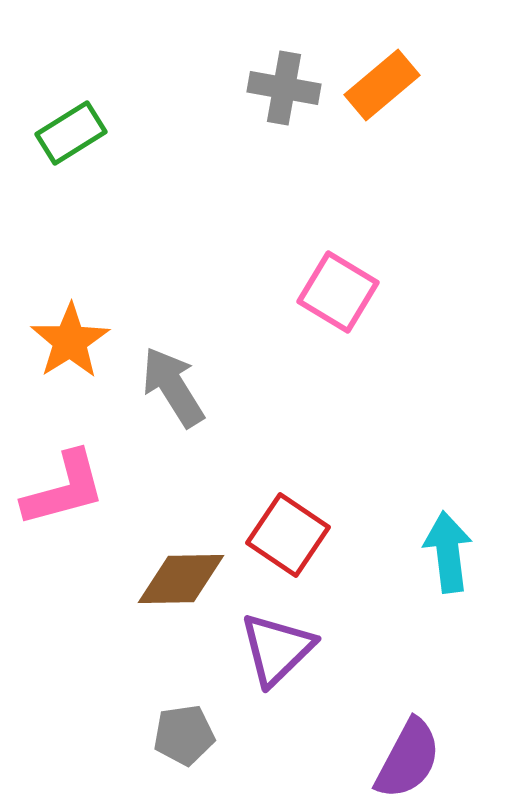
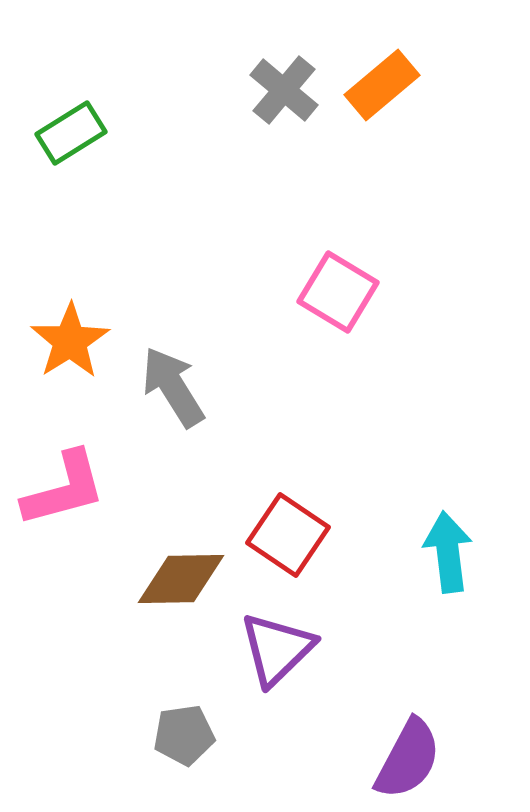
gray cross: moved 2 px down; rotated 30 degrees clockwise
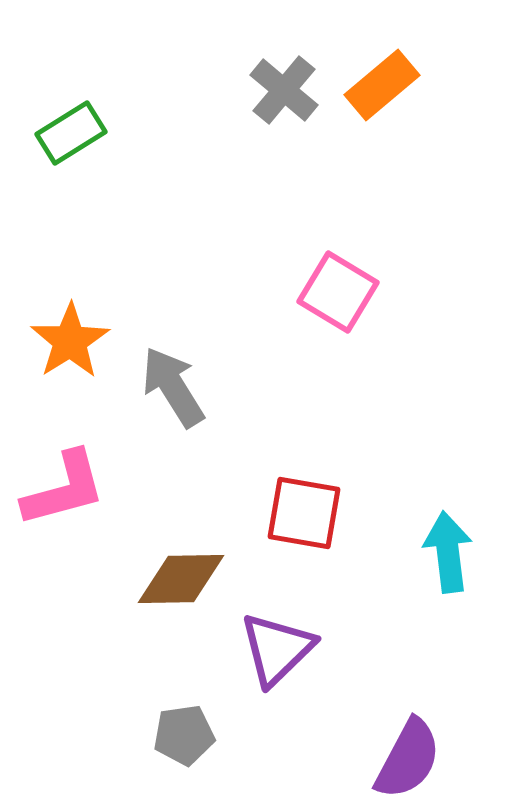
red square: moved 16 px right, 22 px up; rotated 24 degrees counterclockwise
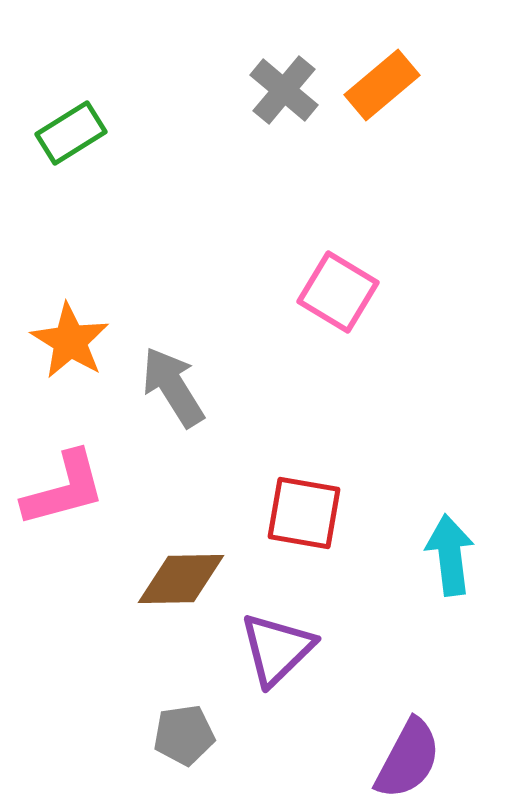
orange star: rotated 8 degrees counterclockwise
cyan arrow: moved 2 px right, 3 px down
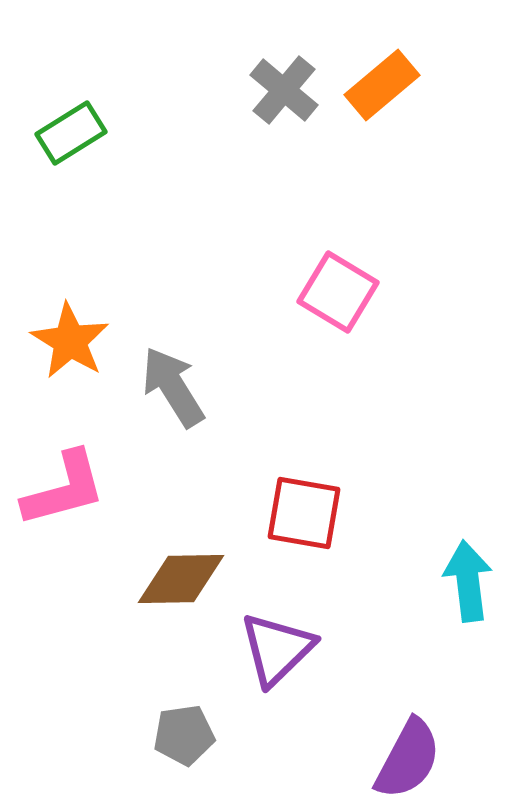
cyan arrow: moved 18 px right, 26 px down
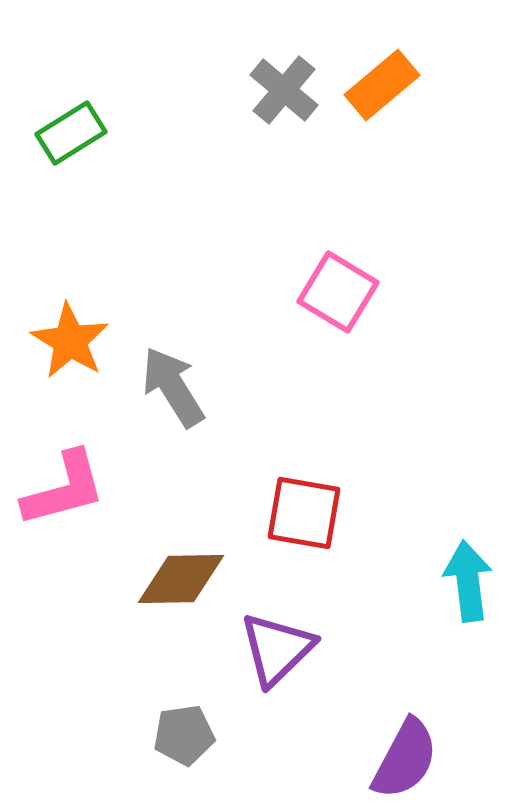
purple semicircle: moved 3 px left
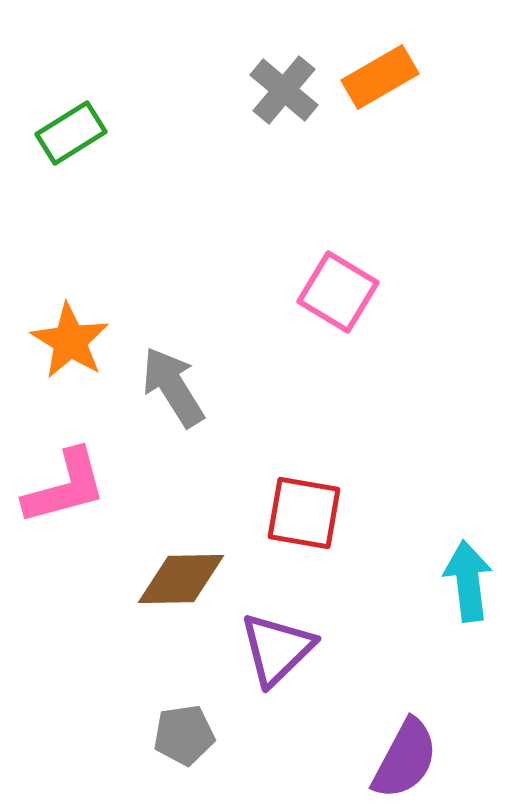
orange rectangle: moved 2 px left, 8 px up; rotated 10 degrees clockwise
pink L-shape: moved 1 px right, 2 px up
